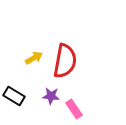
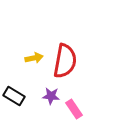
yellow arrow: rotated 18 degrees clockwise
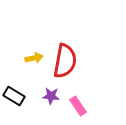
pink rectangle: moved 4 px right, 3 px up
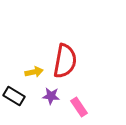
yellow arrow: moved 14 px down
pink rectangle: moved 1 px right, 1 px down
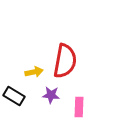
purple star: moved 1 px up
pink rectangle: rotated 36 degrees clockwise
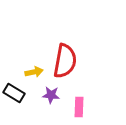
black rectangle: moved 3 px up
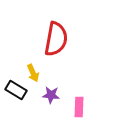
red semicircle: moved 9 px left, 22 px up
yellow arrow: moved 1 px left, 1 px down; rotated 78 degrees clockwise
black rectangle: moved 2 px right, 3 px up
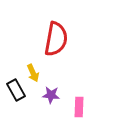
black rectangle: rotated 30 degrees clockwise
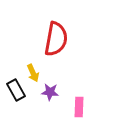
purple star: moved 1 px left, 3 px up
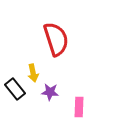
red semicircle: rotated 28 degrees counterclockwise
yellow arrow: rotated 12 degrees clockwise
black rectangle: moved 1 px left, 1 px up; rotated 10 degrees counterclockwise
